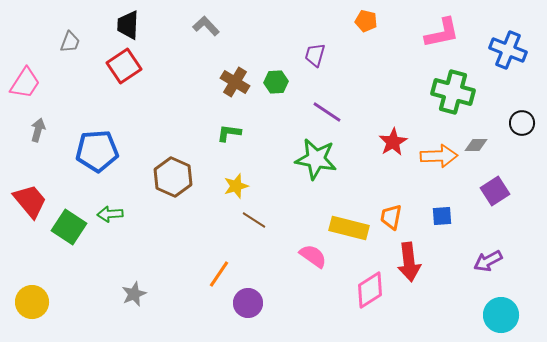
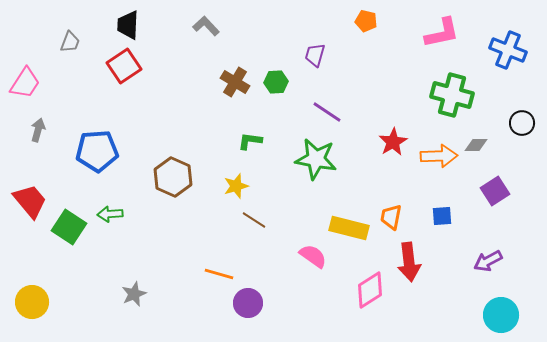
green cross: moved 1 px left, 3 px down
green L-shape: moved 21 px right, 8 px down
orange line: rotated 72 degrees clockwise
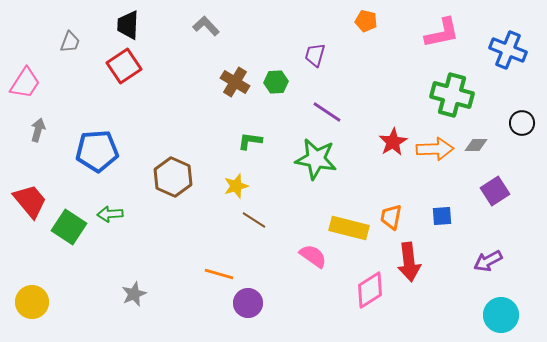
orange arrow: moved 4 px left, 7 px up
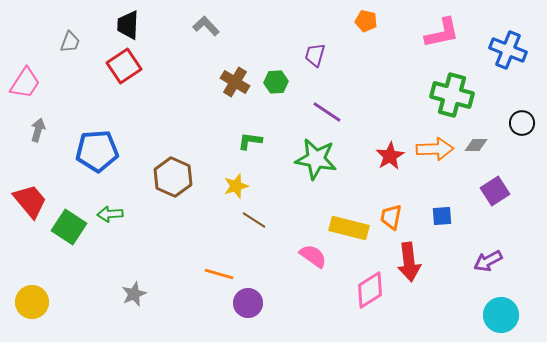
red star: moved 3 px left, 14 px down
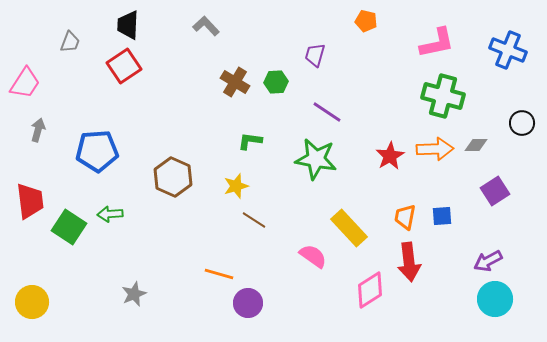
pink L-shape: moved 5 px left, 10 px down
green cross: moved 9 px left, 1 px down
red trapezoid: rotated 33 degrees clockwise
orange trapezoid: moved 14 px right
yellow rectangle: rotated 33 degrees clockwise
cyan circle: moved 6 px left, 16 px up
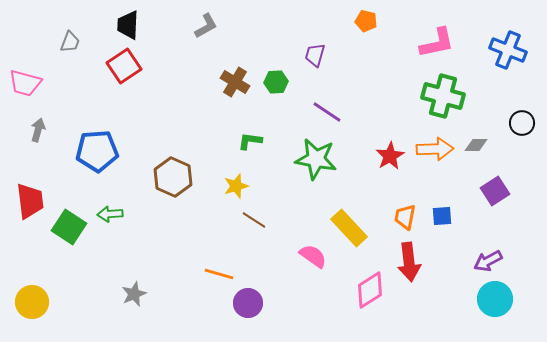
gray L-shape: rotated 104 degrees clockwise
pink trapezoid: rotated 72 degrees clockwise
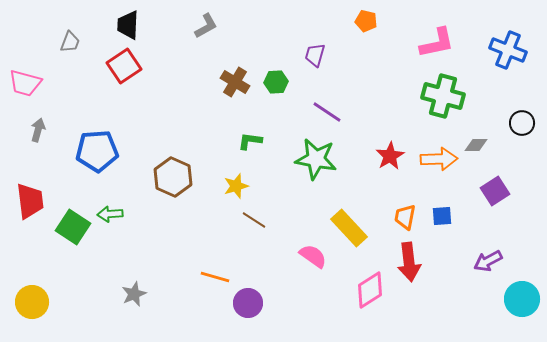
orange arrow: moved 4 px right, 10 px down
green square: moved 4 px right
orange line: moved 4 px left, 3 px down
cyan circle: moved 27 px right
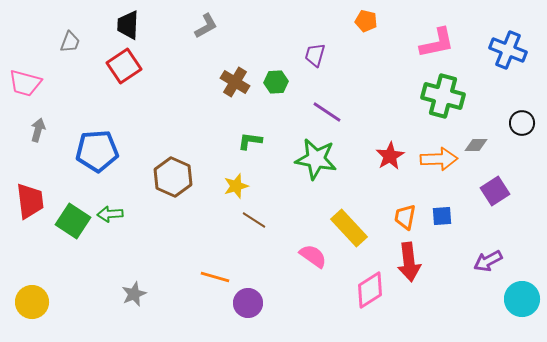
green square: moved 6 px up
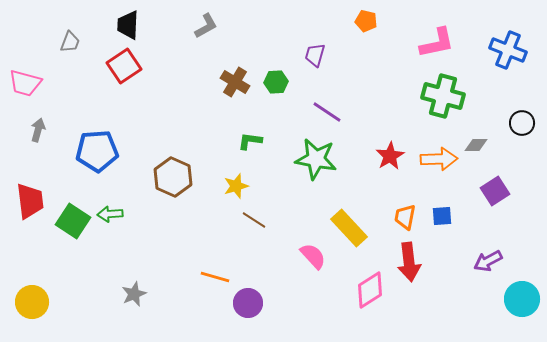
pink semicircle: rotated 12 degrees clockwise
